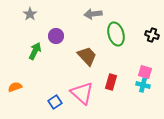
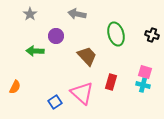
gray arrow: moved 16 px left; rotated 18 degrees clockwise
green arrow: rotated 114 degrees counterclockwise
orange semicircle: rotated 136 degrees clockwise
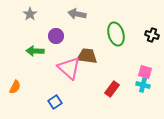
brown trapezoid: rotated 40 degrees counterclockwise
red rectangle: moved 1 px right, 7 px down; rotated 21 degrees clockwise
pink triangle: moved 13 px left, 25 px up
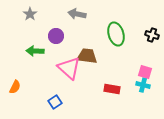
red rectangle: rotated 63 degrees clockwise
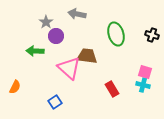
gray star: moved 16 px right, 8 px down
red rectangle: rotated 49 degrees clockwise
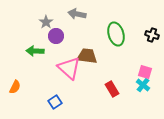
cyan cross: rotated 24 degrees clockwise
